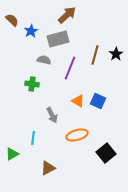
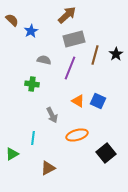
gray rectangle: moved 16 px right
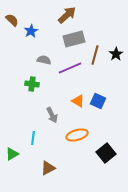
purple line: rotated 45 degrees clockwise
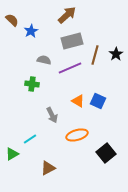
gray rectangle: moved 2 px left, 2 px down
cyan line: moved 3 px left, 1 px down; rotated 48 degrees clockwise
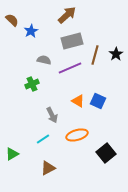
green cross: rotated 32 degrees counterclockwise
cyan line: moved 13 px right
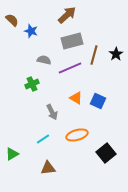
blue star: rotated 24 degrees counterclockwise
brown line: moved 1 px left
orange triangle: moved 2 px left, 3 px up
gray arrow: moved 3 px up
brown triangle: rotated 21 degrees clockwise
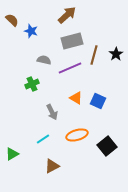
black square: moved 1 px right, 7 px up
brown triangle: moved 4 px right, 2 px up; rotated 21 degrees counterclockwise
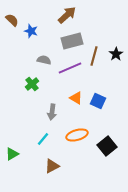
brown line: moved 1 px down
green cross: rotated 16 degrees counterclockwise
gray arrow: rotated 35 degrees clockwise
cyan line: rotated 16 degrees counterclockwise
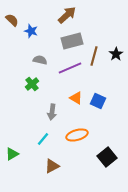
gray semicircle: moved 4 px left
black square: moved 11 px down
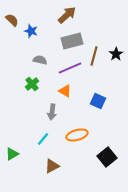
orange triangle: moved 11 px left, 7 px up
